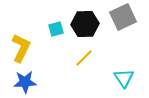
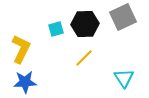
yellow L-shape: moved 1 px down
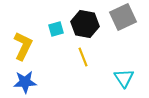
black hexagon: rotated 12 degrees clockwise
yellow L-shape: moved 2 px right, 3 px up
yellow line: moved 1 px left, 1 px up; rotated 66 degrees counterclockwise
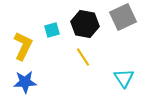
cyan square: moved 4 px left, 1 px down
yellow line: rotated 12 degrees counterclockwise
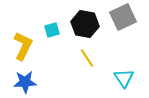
yellow line: moved 4 px right, 1 px down
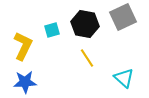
cyan triangle: rotated 15 degrees counterclockwise
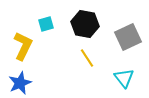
gray square: moved 5 px right, 20 px down
cyan square: moved 6 px left, 6 px up
cyan triangle: rotated 10 degrees clockwise
blue star: moved 5 px left, 1 px down; rotated 20 degrees counterclockwise
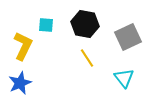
cyan square: moved 1 px down; rotated 21 degrees clockwise
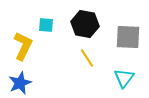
gray square: rotated 28 degrees clockwise
cyan triangle: rotated 15 degrees clockwise
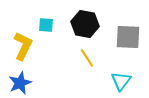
cyan triangle: moved 3 px left, 3 px down
